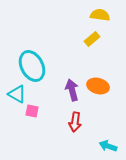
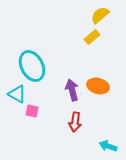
yellow semicircle: rotated 48 degrees counterclockwise
yellow rectangle: moved 2 px up
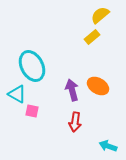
orange ellipse: rotated 15 degrees clockwise
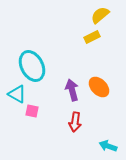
yellow rectangle: rotated 14 degrees clockwise
orange ellipse: moved 1 px right, 1 px down; rotated 15 degrees clockwise
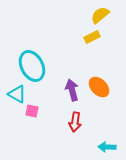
cyan arrow: moved 1 px left, 1 px down; rotated 18 degrees counterclockwise
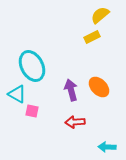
purple arrow: moved 1 px left
red arrow: rotated 78 degrees clockwise
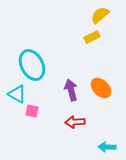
cyan ellipse: moved 1 px up
orange ellipse: moved 2 px right, 1 px down
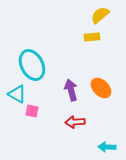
yellow rectangle: rotated 21 degrees clockwise
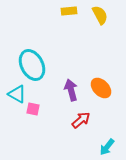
yellow semicircle: rotated 102 degrees clockwise
yellow rectangle: moved 23 px left, 26 px up
pink square: moved 1 px right, 2 px up
red arrow: moved 6 px right, 2 px up; rotated 144 degrees clockwise
cyan arrow: rotated 54 degrees counterclockwise
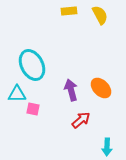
cyan triangle: rotated 30 degrees counterclockwise
cyan arrow: rotated 36 degrees counterclockwise
